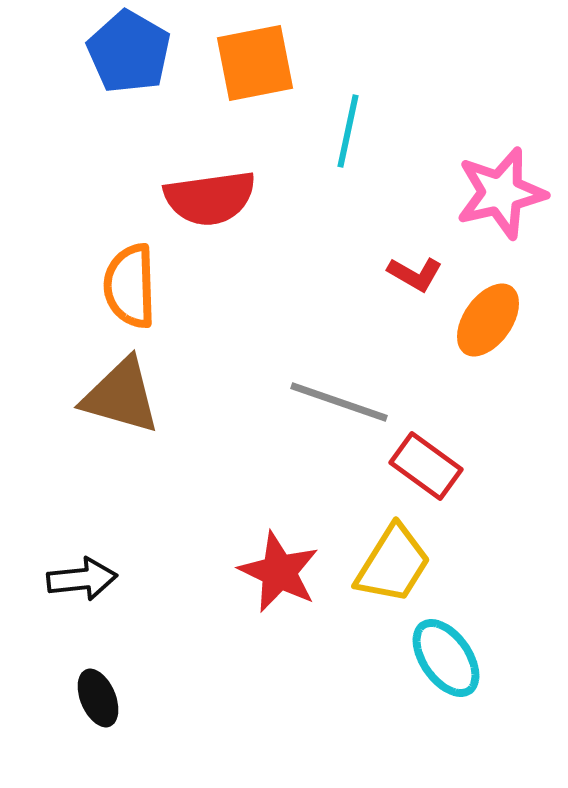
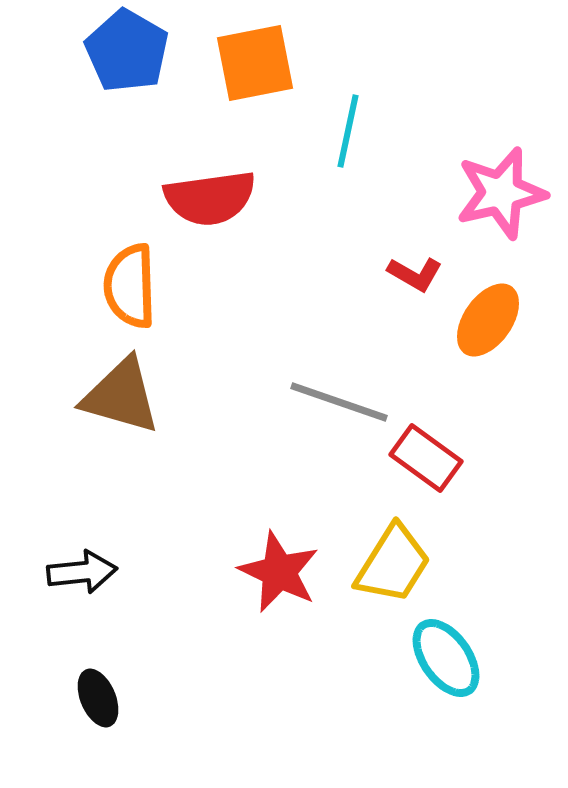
blue pentagon: moved 2 px left, 1 px up
red rectangle: moved 8 px up
black arrow: moved 7 px up
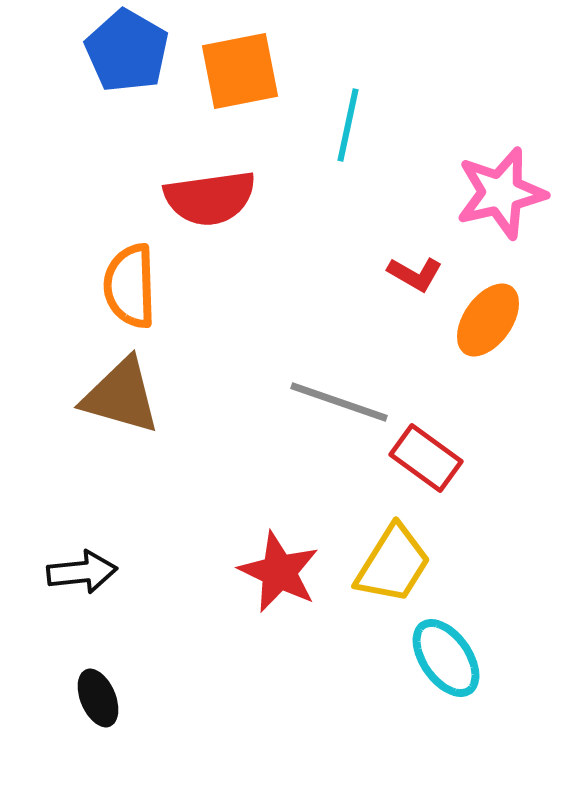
orange square: moved 15 px left, 8 px down
cyan line: moved 6 px up
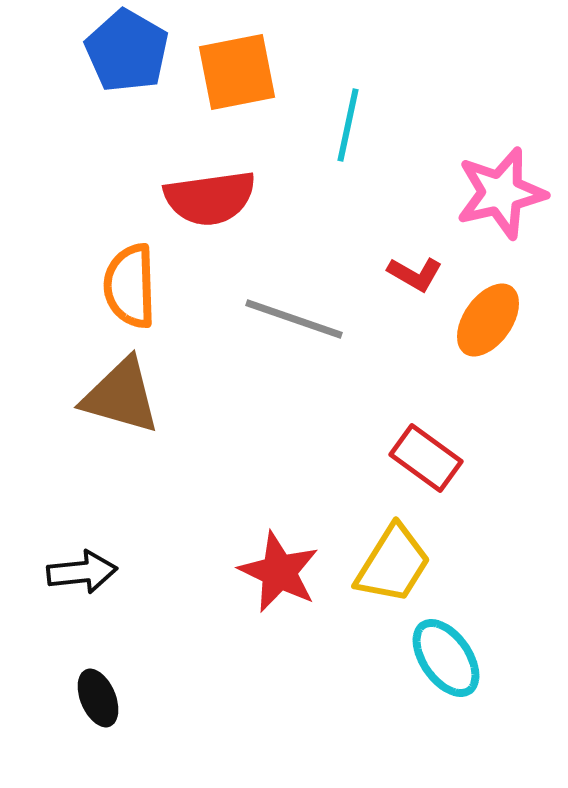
orange square: moved 3 px left, 1 px down
gray line: moved 45 px left, 83 px up
